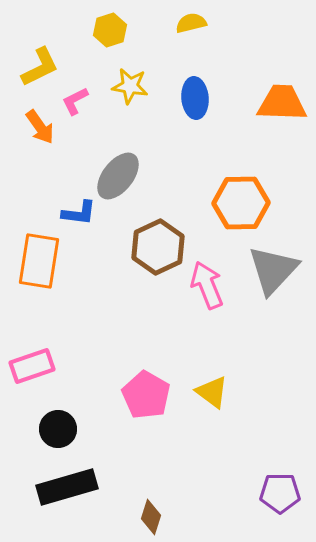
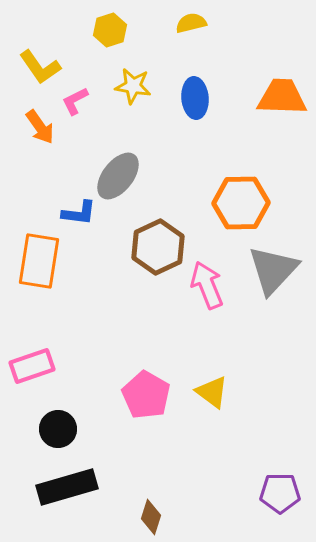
yellow L-shape: rotated 81 degrees clockwise
yellow star: moved 3 px right
orange trapezoid: moved 6 px up
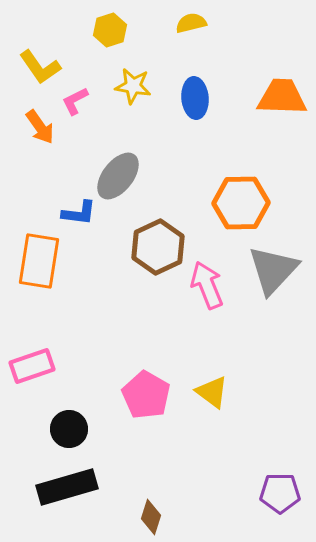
black circle: moved 11 px right
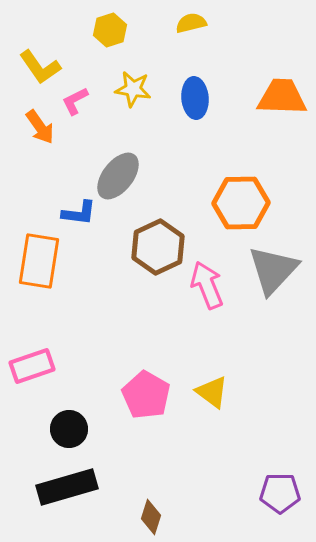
yellow star: moved 3 px down
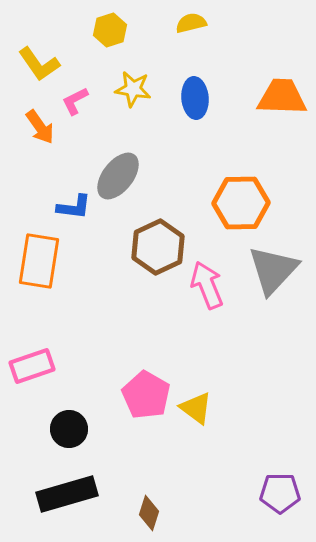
yellow L-shape: moved 1 px left, 3 px up
blue L-shape: moved 5 px left, 6 px up
yellow triangle: moved 16 px left, 16 px down
black rectangle: moved 7 px down
brown diamond: moved 2 px left, 4 px up
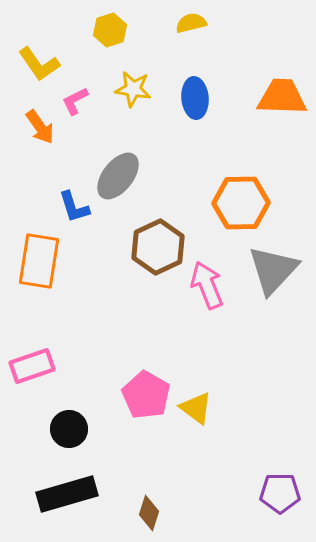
blue L-shape: rotated 66 degrees clockwise
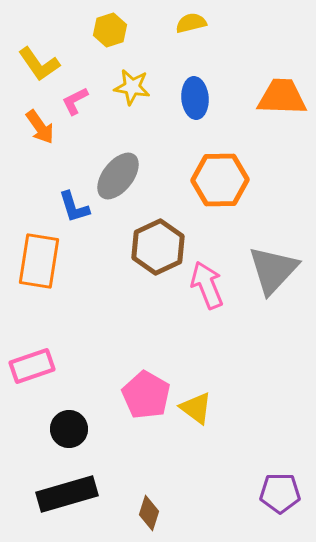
yellow star: moved 1 px left, 2 px up
orange hexagon: moved 21 px left, 23 px up
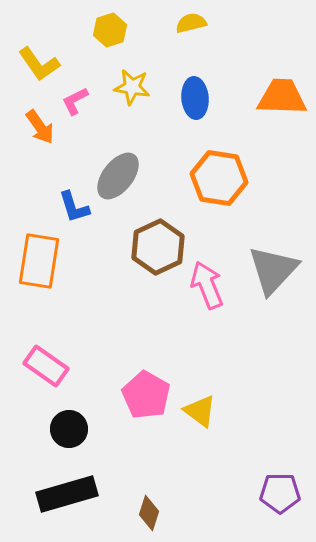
orange hexagon: moved 1 px left, 2 px up; rotated 10 degrees clockwise
pink rectangle: moved 14 px right; rotated 54 degrees clockwise
yellow triangle: moved 4 px right, 3 px down
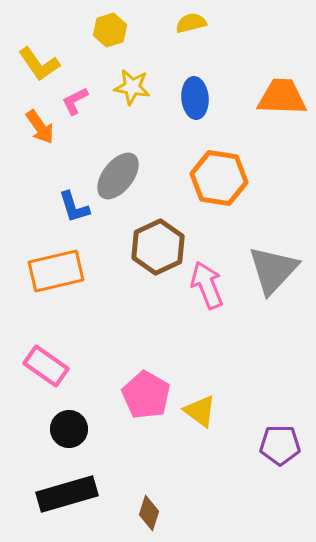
orange rectangle: moved 17 px right, 10 px down; rotated 68 degrees clockwise
purple pentagon: moved 48 px up
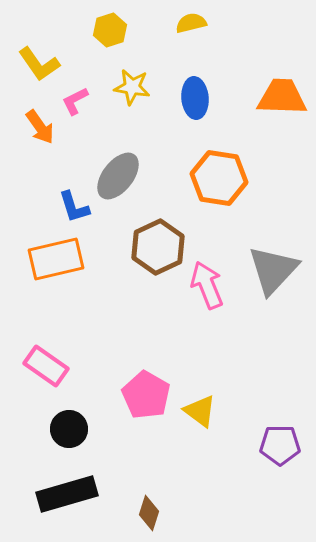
orange rectangle: moved 12 px up
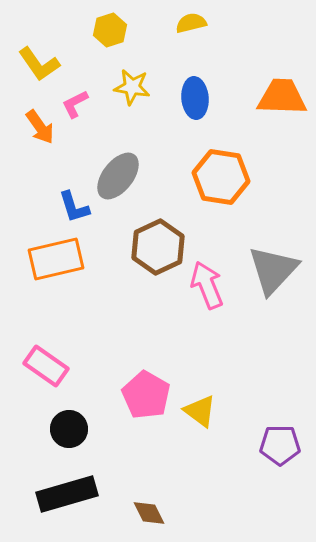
pink L-shape: moved 3 px down
orange hexagon: moved 2 px right, 1 px up
brown diamond: rotated 44 degrees counterclockwise
